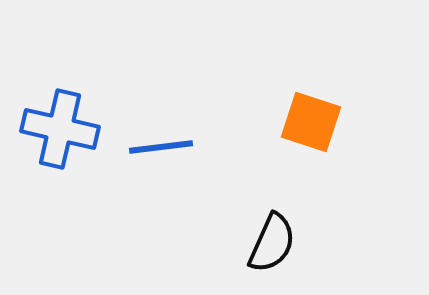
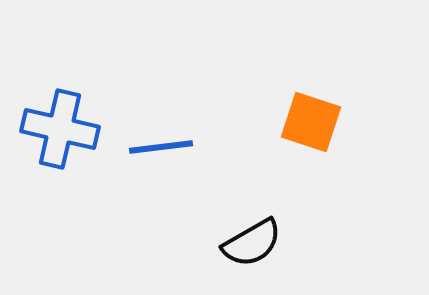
black semicircle: moved 20 px left; rotated 36 degrees clockwise
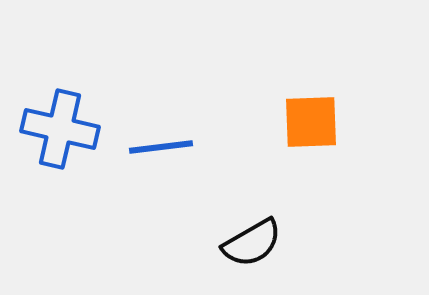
orange square: rotated 20 degrees counterclockwise
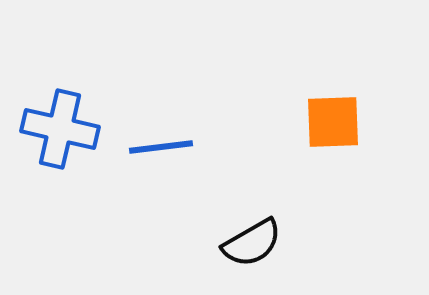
orange square: moved 22 px right
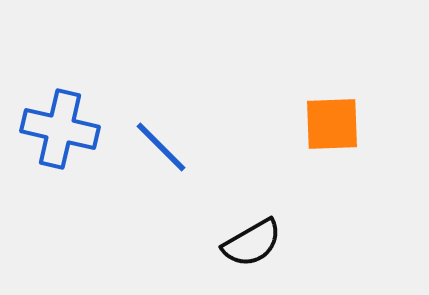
orange square: moved 1 px left, 2 px down
blue line: rotated 52 degrees clockwise
